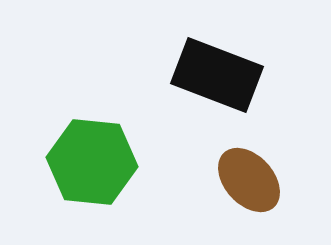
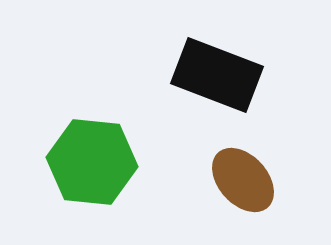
brown ellipse: moved 6 px left
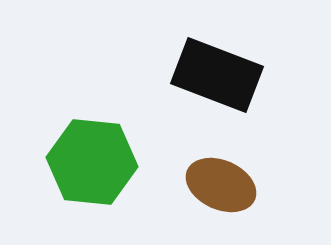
brown ellipse: moved 22 px left, 5 px down; rotated 24 degrees counterclockwise
